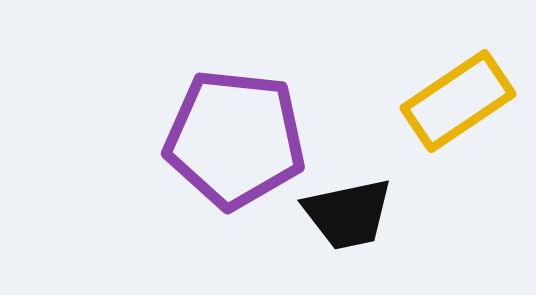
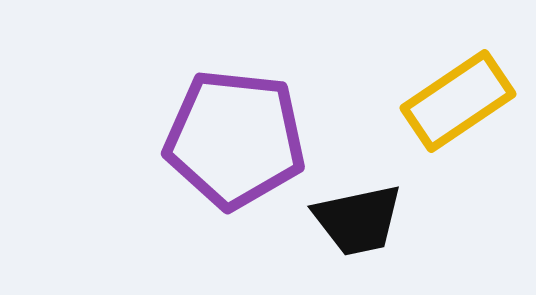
black trapezoid: moved 10 px right, 6 px down
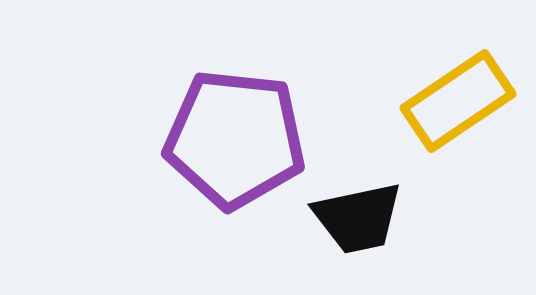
black trapezoid: moved 2 px up
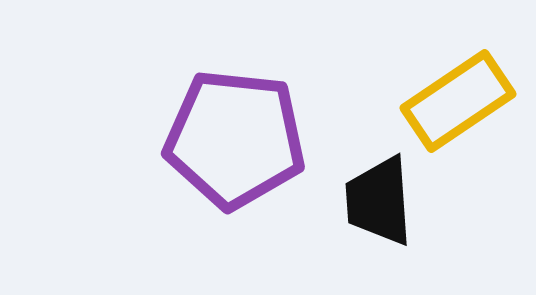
black trapezoid: moved 21 px right, 17 px up; rotated 98 degrees clockwise
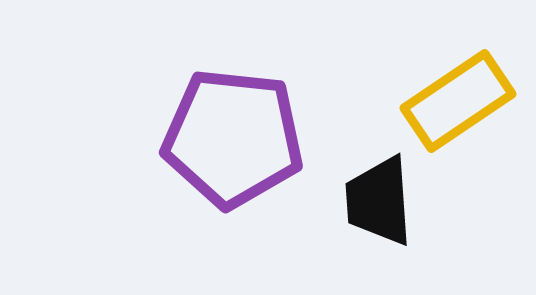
purple pentagon: moved 2 px left, 1 px up
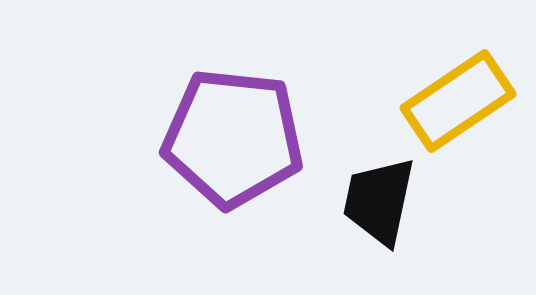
black trapezoid: rotated 16 degrees clockwise
